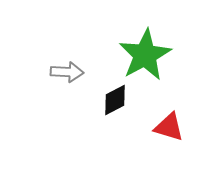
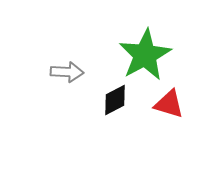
red triangle: moved 23 px up
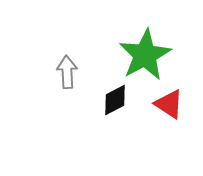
gray arrow: rotated 96 degrees counterclockwise
red triangle: rotated 16 degrees clockwise
